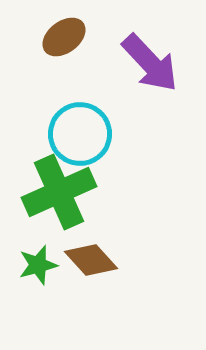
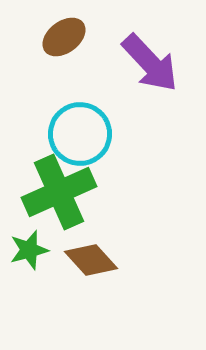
green star: moved 9 px left, 15 px up
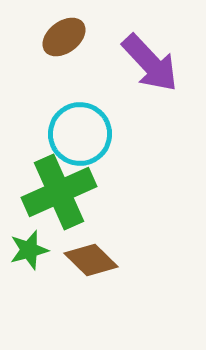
brown diamond: rotated 4 degrees counterclockwise
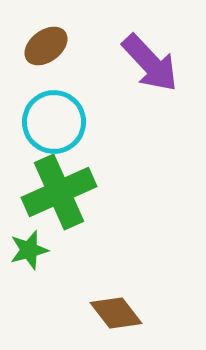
brown ellipse: moved 18 px left, 9 px down
cyan circle: moved 26 px left, 12 px up
brown diamond: moved 25 px right, 53 px down; rotated 8 degrees clockwise
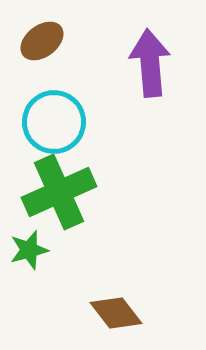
brown ellipse: moved 4 px left, 5 px up
purple arrow: rotated 142 degrees counterclockwise
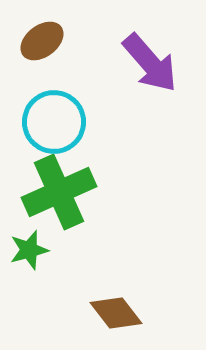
purple arrow: rotated 144 degrees clockwise
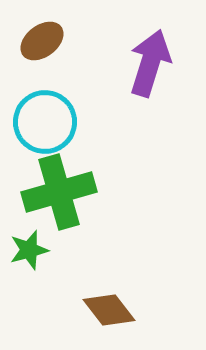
purple arrow: rotated 122 degrees counterclockwise
cyan circle: moved 9 px left
green cross: rotated 8 degrees clockwise
brown diamond: moved 7 px left, 3 px up
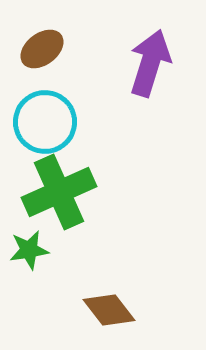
brown ellipse: moved 8 px down
green cross: rotated 8 degrees counterclockwise
green star: rotated 6 degrees clockwise
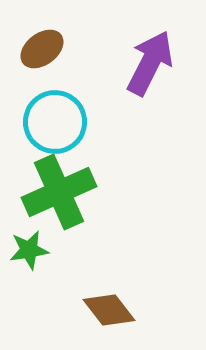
purple arrow: rotated 10 degrees clockwise
cyan circle: moved 10 px right
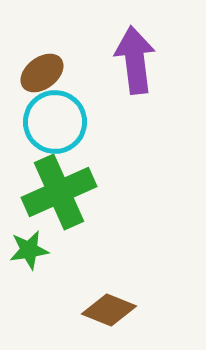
brown ellipse: moved 24 px down
purple arrow: moved 15 px left, 3 px up; rotated 34 degrees counterclockwise
brown diamond: rotated 30 degrees counterclockwise
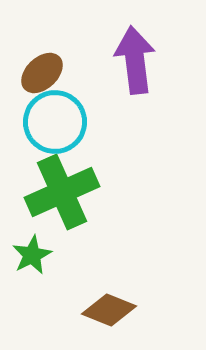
brown ellipse: rotated 6 degrees counterclockwise
green cross: moved 3 px right
green star: moved 3 px right, 5 px down; rotated 18 degrees counterclockwise
